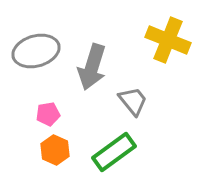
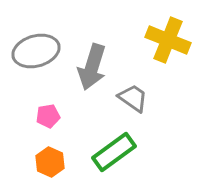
gray trapezoid: moved 3 px up; rotated 16 degrees counterclockwise
pink pentagon: moved 2 px down
orange hexagon: moved 5 px left, 12 px down
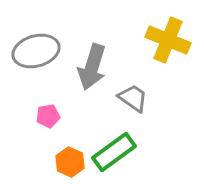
orange hexagon: moved 20 px right
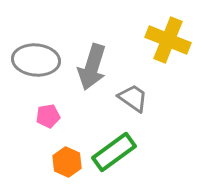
gray ellipse: moved 9 px down; rotated 21 degrees clockwise
orange hexagon: moved 3 px left
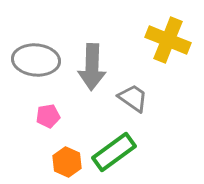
gray arrow: rotated 15 degrees counterclockwise
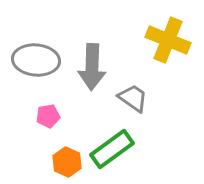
green rectangle: moved 2 px left, 3 px up
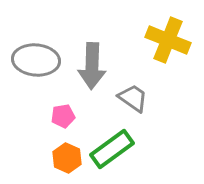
gray arrow: moved 1 px up
pink pentagon: moved 15 px right
orange hexagon: moved 4 px up
